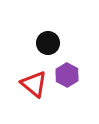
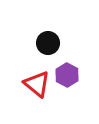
red triangle: moved 3 px right
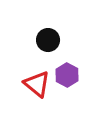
black circle: moved 3 px up
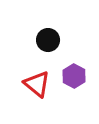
purple hexagon: moved 7 px right, 1 px down
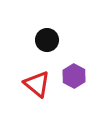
black circle: moved 1 px left
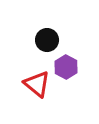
purple hexagon: moved 8 px left, 9 px up
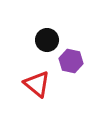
purple hexagon: moved 5 px right, 6 px up; rotated 15 degrees counterclockwise
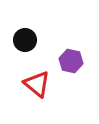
black circle: moved 22 px left
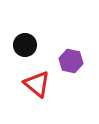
black circle: moved 5 px down
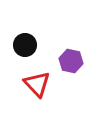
red triangle: rotated 8 degrees clockwise
